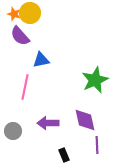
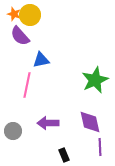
yellow circle: moved 2 px down
pink line: moved 2 px right, 2 px up
purple diamond: moved 5 px right, 2 px down
purple line: moved 3 px right, 2 px down
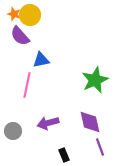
purple arrow: rotated 15 degrees counterclockwise
purple line: rotated 18 degrees counterclockwise
